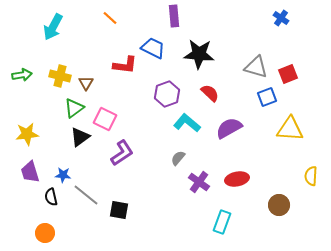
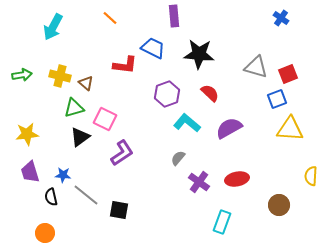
brown triangle: rotated 21 degrees counterclockwise
blue square: moved 10 px right, 2 px down
green triangle: rotated 20 degrees clockwise
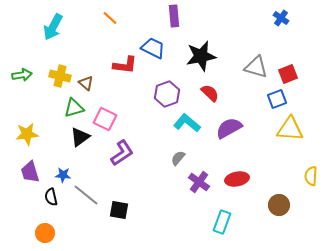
black star: moved 2 px right, 2 px down; rotated 16 degrees counterclockwise
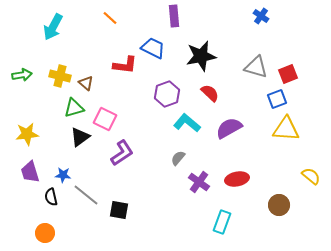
blue cross: moved 20 px left, 2 px up
yellow triangle: moved 4 px left
yellow semicircle: rotated 126 degrees clockwise
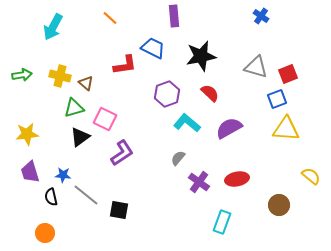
red L-shape: rotated 15 degrees counterclockwise
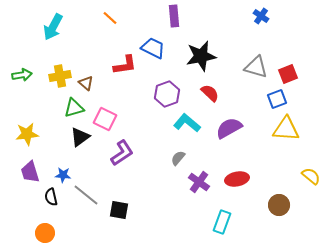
yellow cross: rotated 25 degrees counterclockwise
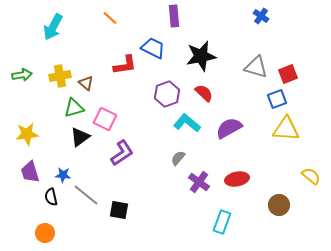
red semicircle: moved 6 px left
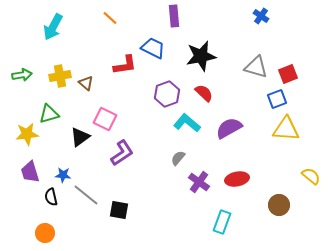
green triangle: moved 25 px left, 6 px down
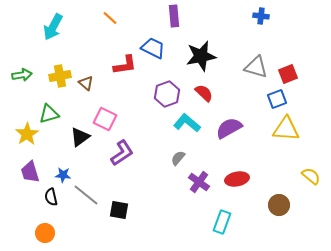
blue cross: rotated 28 degrees counterclockwise
yellow star: rotated 25 degrees counterclockwise
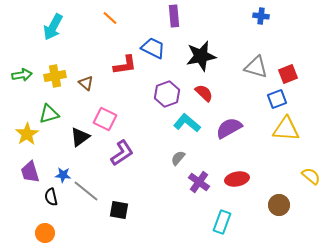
yellow cross: moved 5 px left
gray line: moved 4 px up
